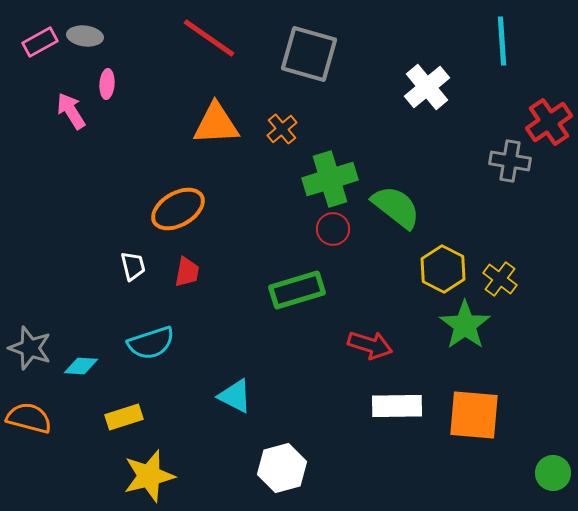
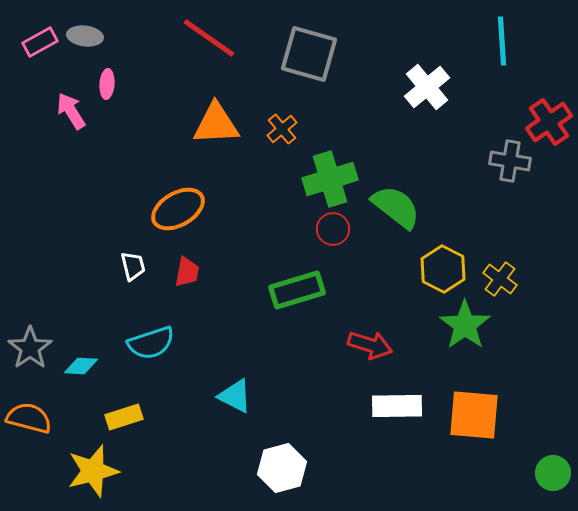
gray star: rotated 18 degrees clockwise
yellow star: moved 56 px left, 5 px up
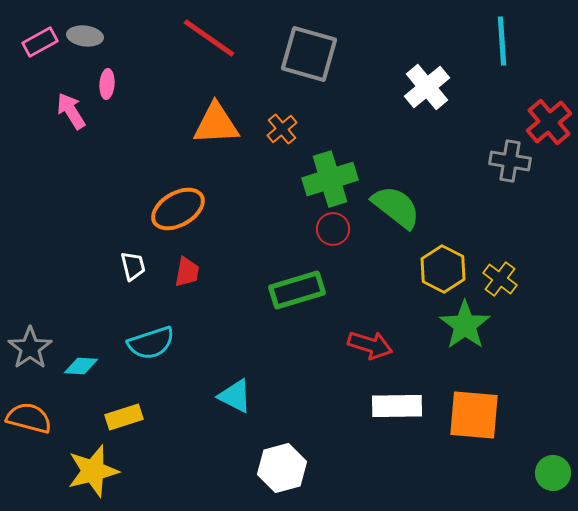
red cross: rotated 6 degrees counterclockwise
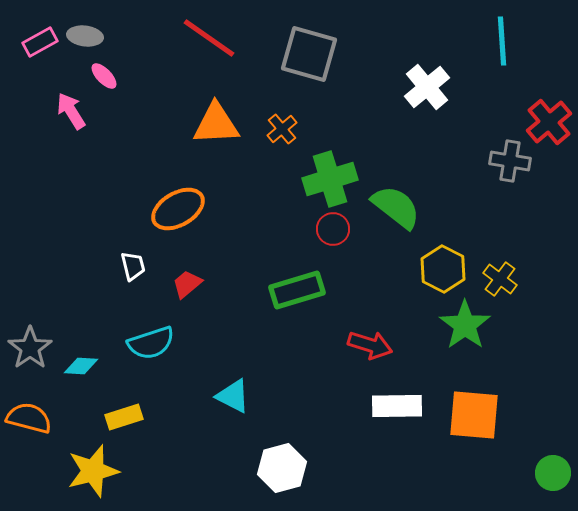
pink ellipse: moved 3 px left, 8 px up; rotated 48 degrees counterclockwise
red trapezoid: moved 12 px down; rotated 140 degrees counterclockwise
cyan triangle: moved 2 px left
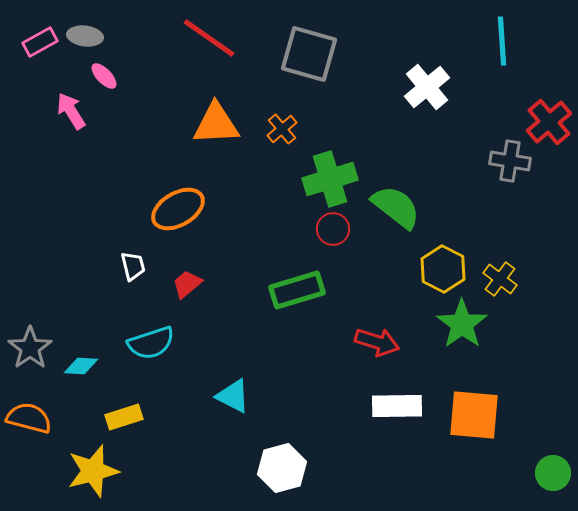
green star: moved 3 px left, 1 px up
red arrow: moved 7 px right, 3 px up
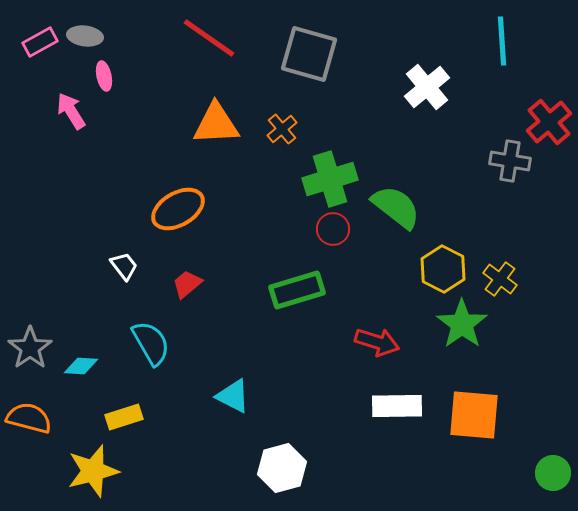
pink ellipse: rotated 32 degrees clockwise
white trapezoid: moved 9 px left; rotated 24 degrees counterclockwise
cyan semicircle: rotated 102 degrees counterclockwise
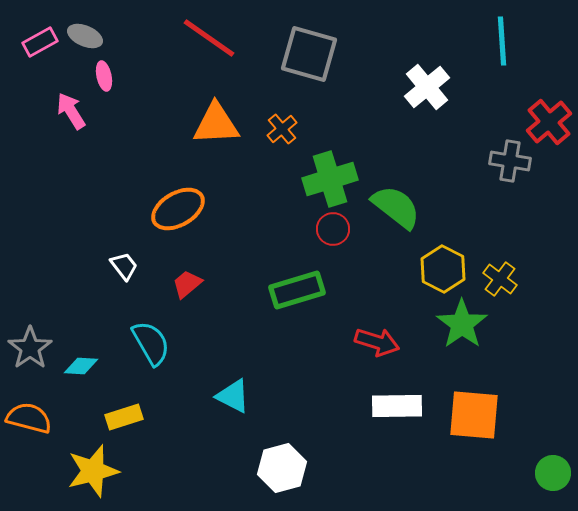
gray ellipse: rotated 16 degrees clockwise
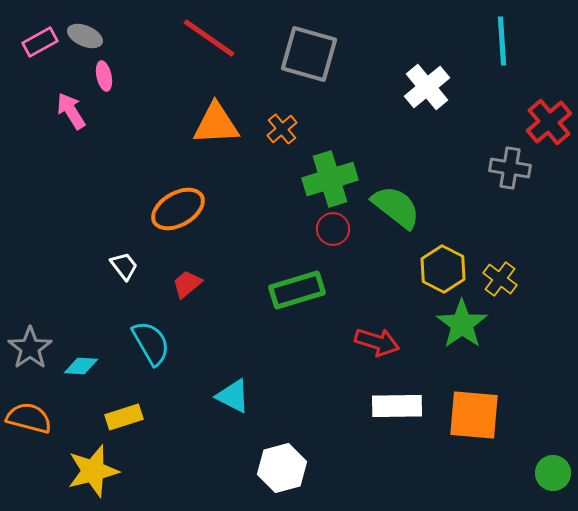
gray cross: moved 7 px down
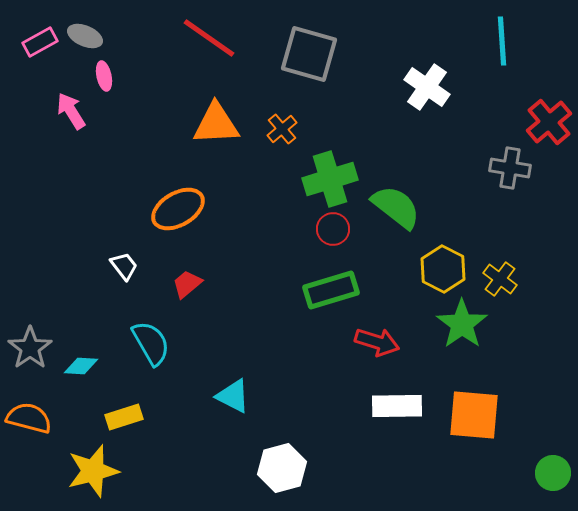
white cross: rotated 15 degrees counterclockwise
green rectangle: moved 34 px right
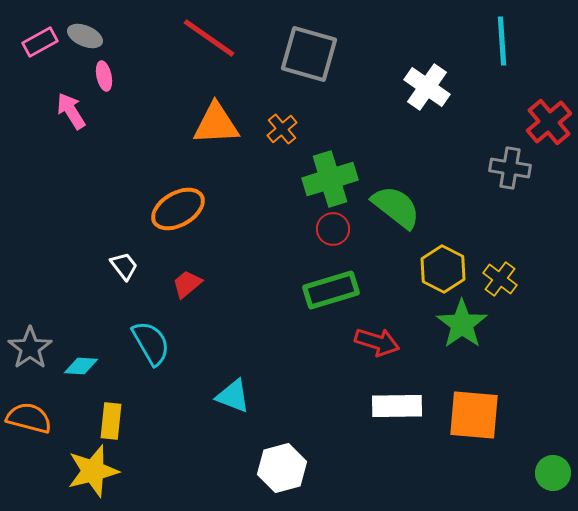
cyan triangle: rotated 6 degrees counterclockwise
yellow rectangle: moved 13 px left, 4 px down; rotated 66 degrees counterclockwise
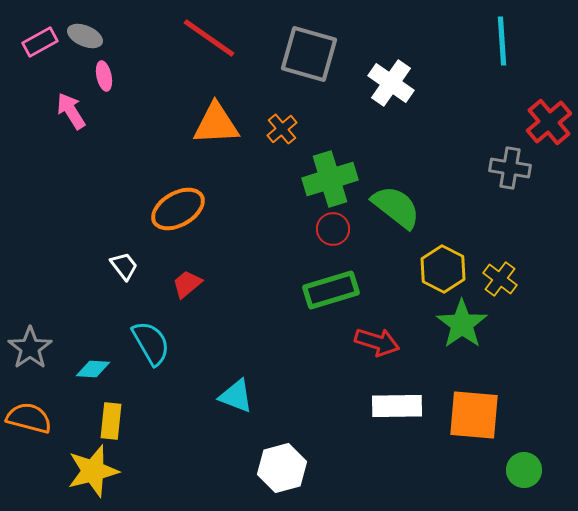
white cross: moved 36 px left, 4 px up
cyan diamond: moved 12 px right, 3 px down
cyan triangle: moved 3 px right
green circle: moved 29 px left, 3 px up
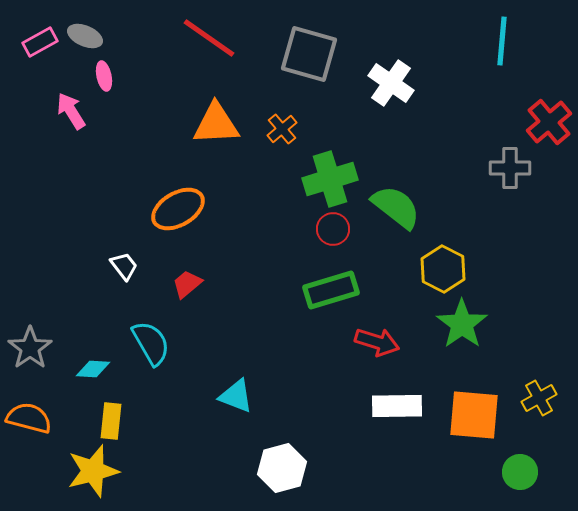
cyan line: rotated 9 degrees clockwise
gray cross: rotated 9 degrees counterclockwise
yellow cross: moved 39 px right, 119 px down; rotated 24 degrees clockwise
green circle: moved 4 px left, 2 px down
